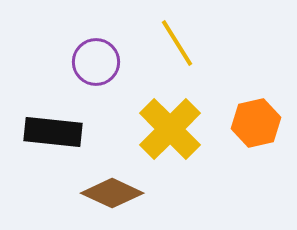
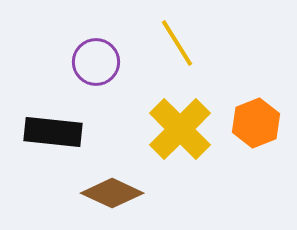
orange hexagon: rotated 9 degrees counterclockwise
yellow cross: moved 10 px right
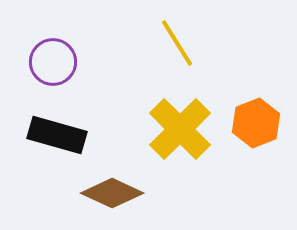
purple circle: moved 43 px left
black rectangle: moved 4 px right, 3 px down; rotated 10 degrees clockwise
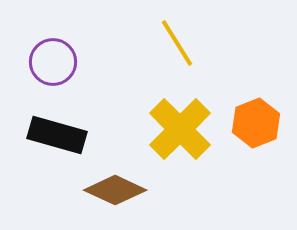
brown diamond: moved 3 px right, 3 px up
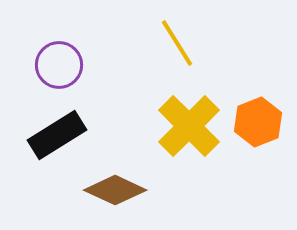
purple circle: moved 6 px right, 3 px down
orange hexagon: moved 2 px right, 1 px up
yellow cross: moved 9 px right, 3 px up
black rectangle: rotated 48 degrees counterclockwise
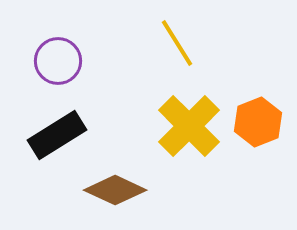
purple circle: moved 1 px left, 4 px up
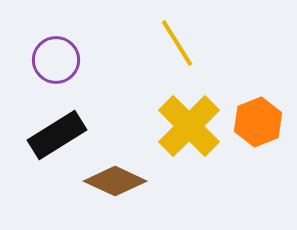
purple circle: moved 2 px left, 1 px up
brown diamond: moved 9 px up
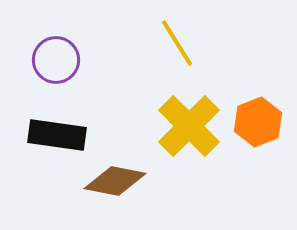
black rectangle: rotated 40 degrees clockwise
brown diamond: rotated 14 degrees counterclockwise
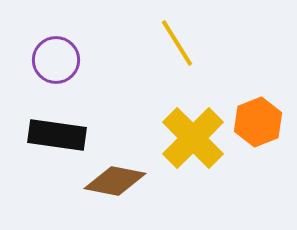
yellow cross: moved 4 px right, 12 px down
